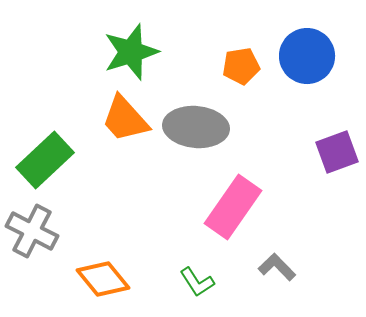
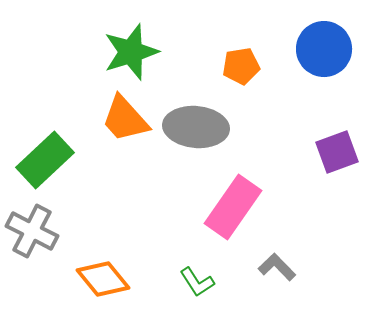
blue circle: moved 17 px right, 7 px up
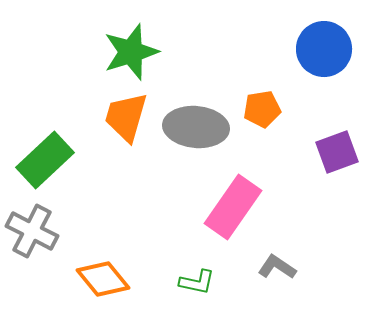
orange pentagon: moved 21 px right, 43 px down
orange trapezoid: moved 1 px right, 2 px up; rotated 58 degrees clockwise
gray L-shape: rotated 12 degrees counterclockwise
green L-shape: rotated 45 degrees counterclockwise
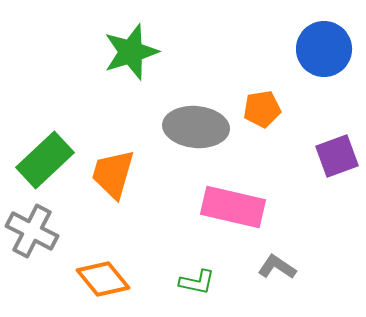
orange trapezoid: moved 13 px left, 57 px down
purple square: moved 4 px down
pink rectangle: rotated 68 degrees clockwise
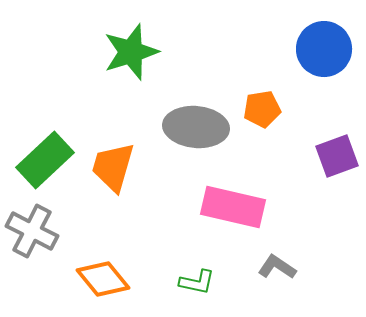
orange trapezoid: moved 7 px up
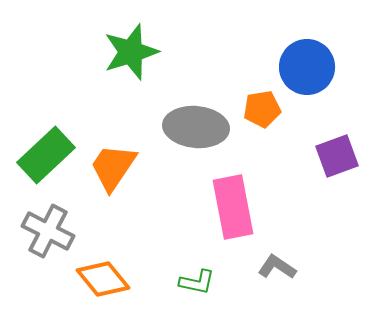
blue circle: moved 17 px left, 18 px down
green rectangle: moved 1 px right, 5 px up
orange trapezoid: rotated 18 degrees clockwise
pink rectangle: rotated 66 degrees clockwise
gray cross: moved 16 px right
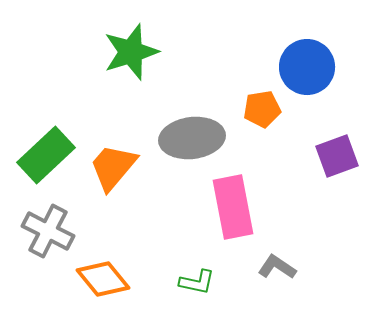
gray ellipse: moved 4 px left, 11 px down; rotated 12 degrees counterclockwise
orange trapezoid: rotated 6 degrees clockwise
